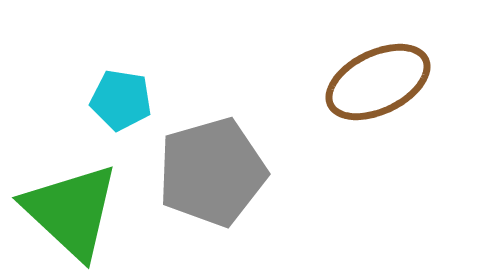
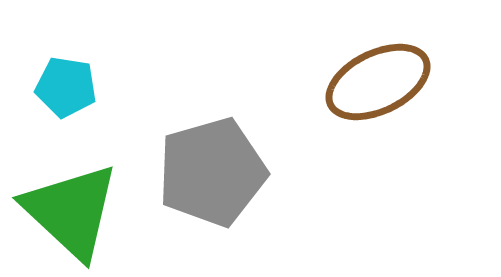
cyan pentagon: moved 55 px left, 13 px up
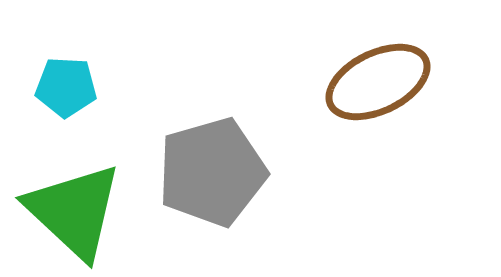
cyan pentagon: rotated 6 degrees counterclockwise
green triangle: moved 3 px right
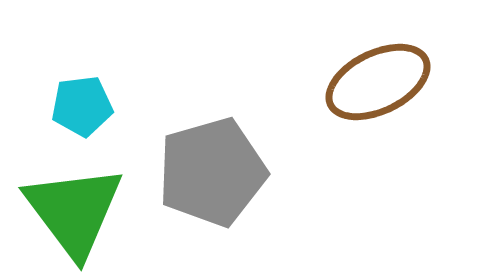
cyan pentagon: moved 16 px right, 19 px down; rotated 10 degrees counterclockwise
green triangle: rotated 10 degrees clockwise
